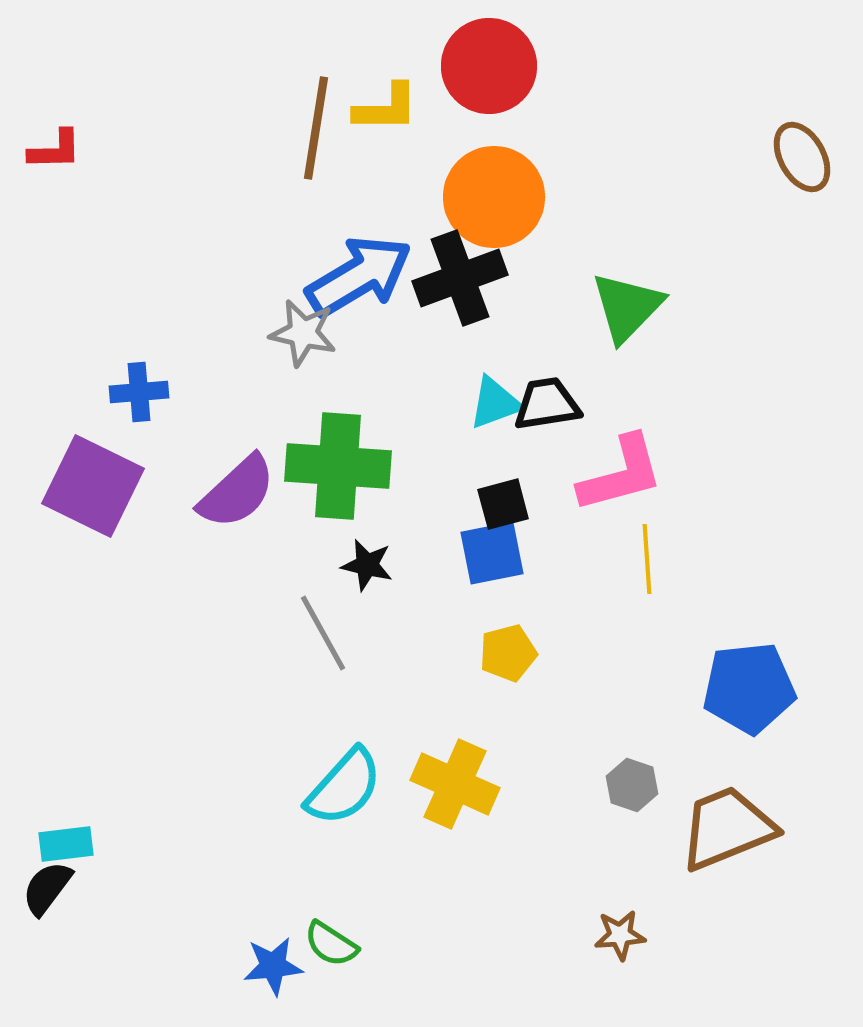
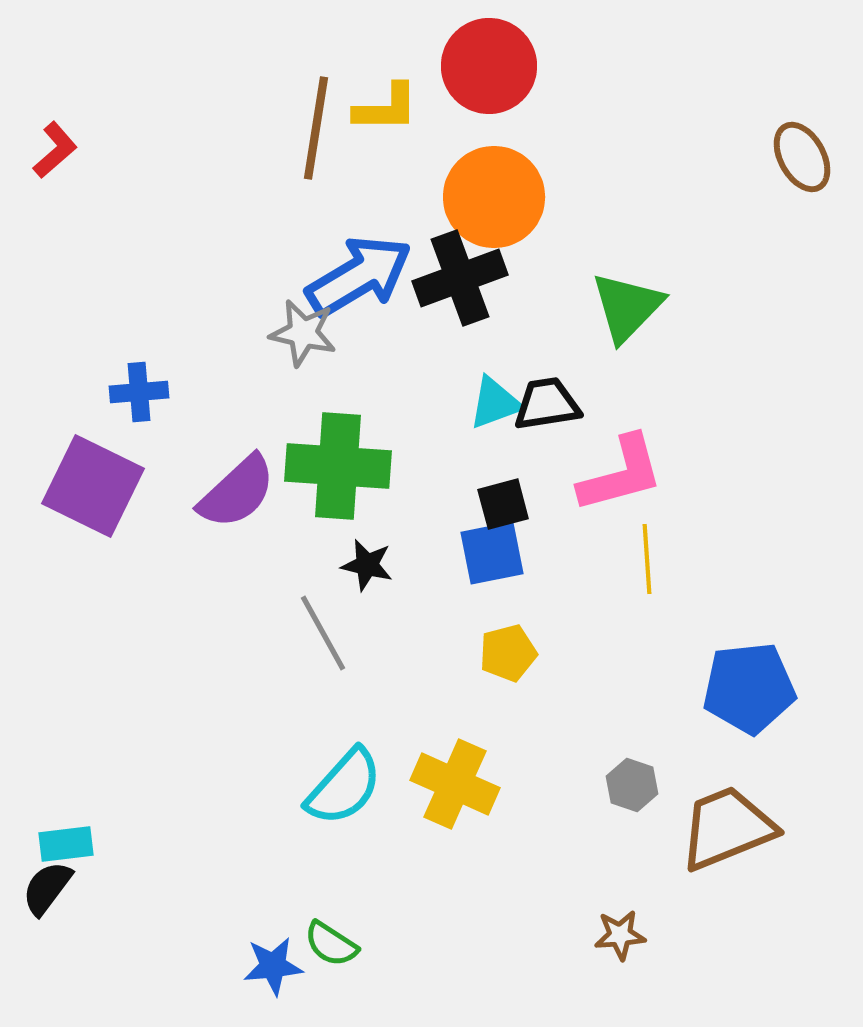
red L-shape: rotated 40 degrees counterclockwise
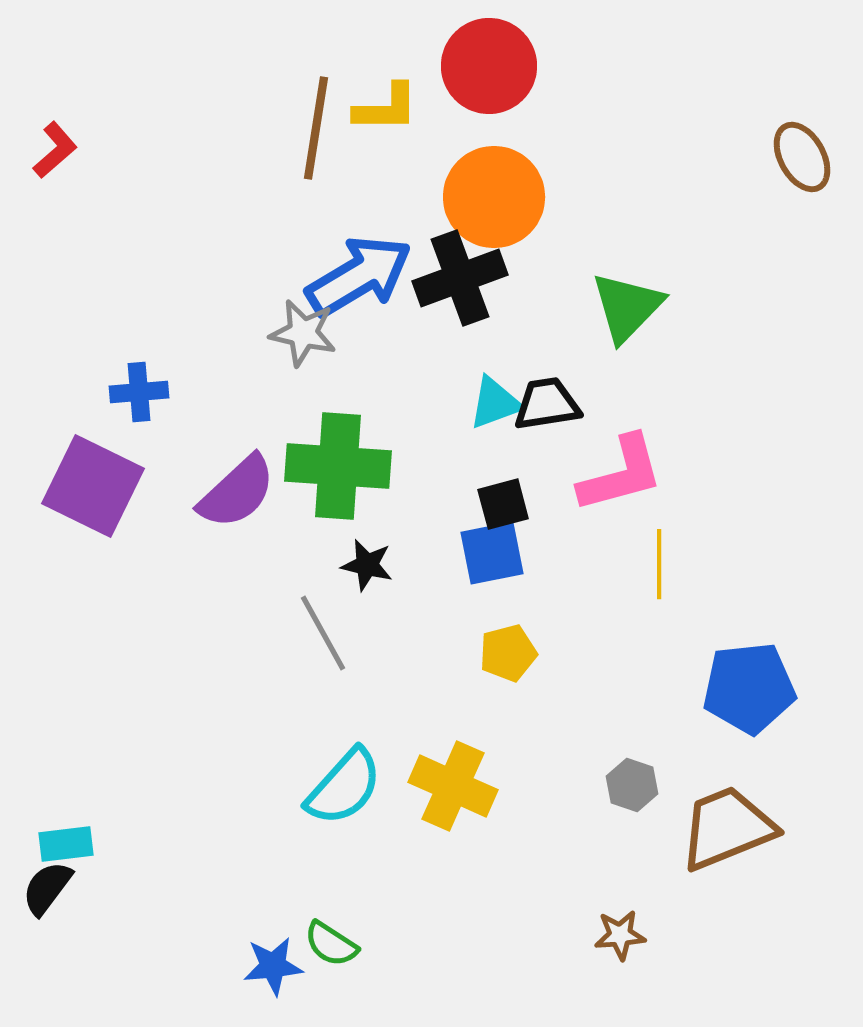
yellow line: moved 12 px right, 5 px down; rotated 4 degrees clockwise
yellow cross: moved 2 px left, 2 px down
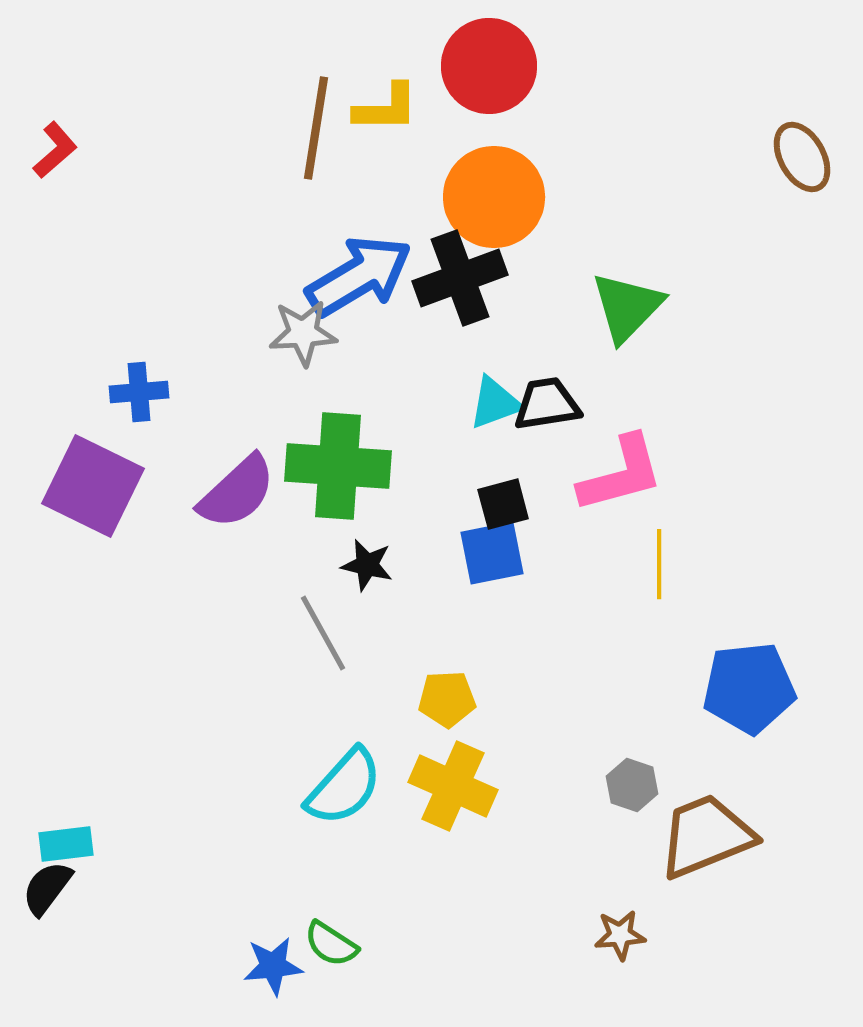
gray star: rotated 16 degrees counterclockwise
yellow pentagon: moved 61 px left, 46 px down; rotated 12 degrees clockwise
brown trapezoid: moved 21 px left, 8 px down
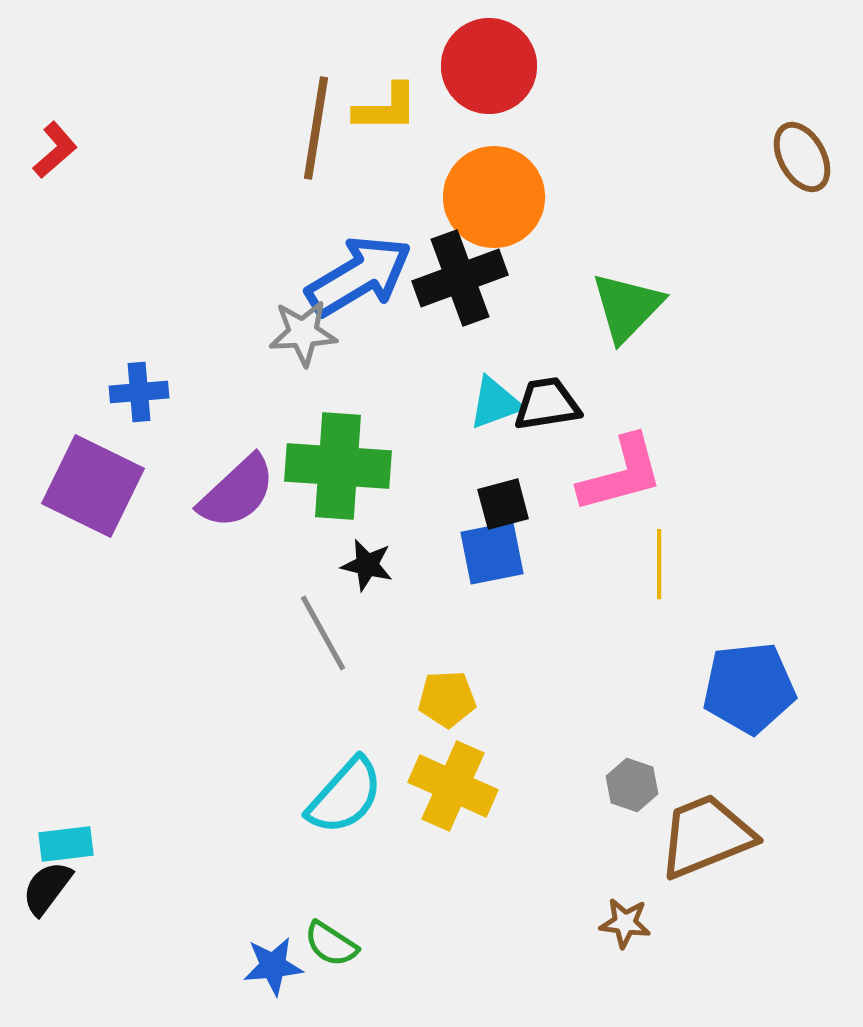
cyan semicircle: moved 1 px right, 9 px down
brown star: moved 5 px right, 12 px up; rotated 12 degrees clockwise
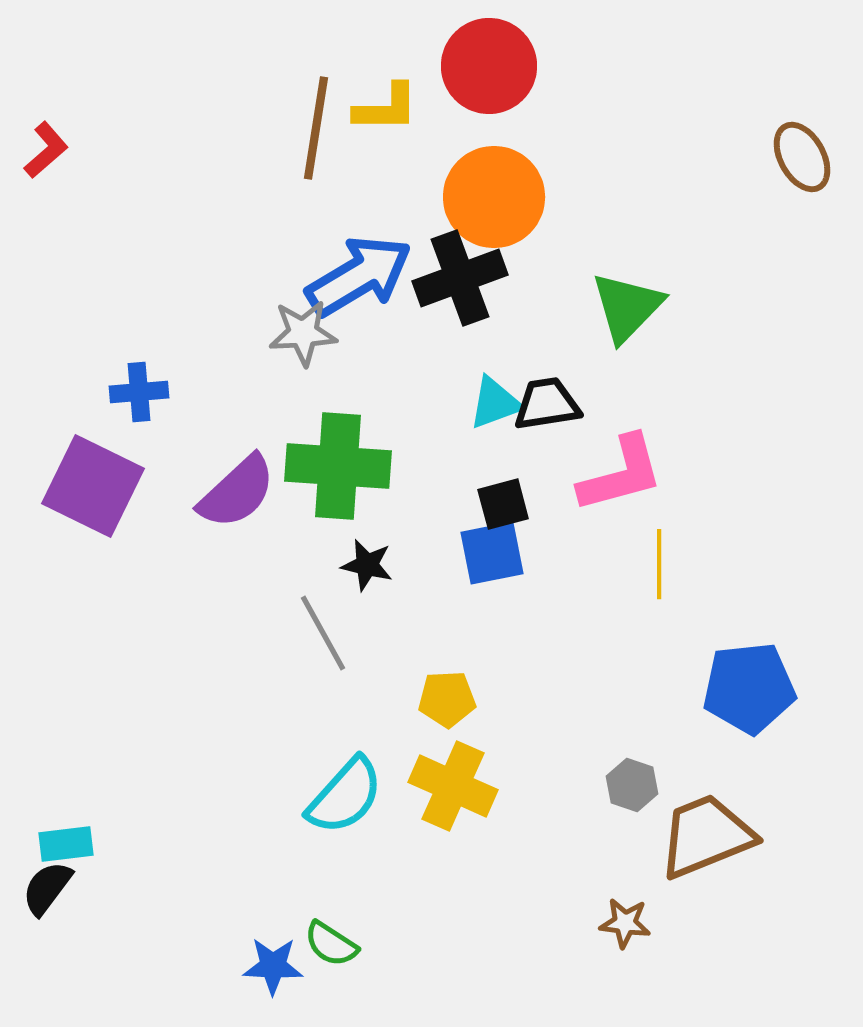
red L-shape: moved 9 px left
blue star: rotated 8 degrees clockwise
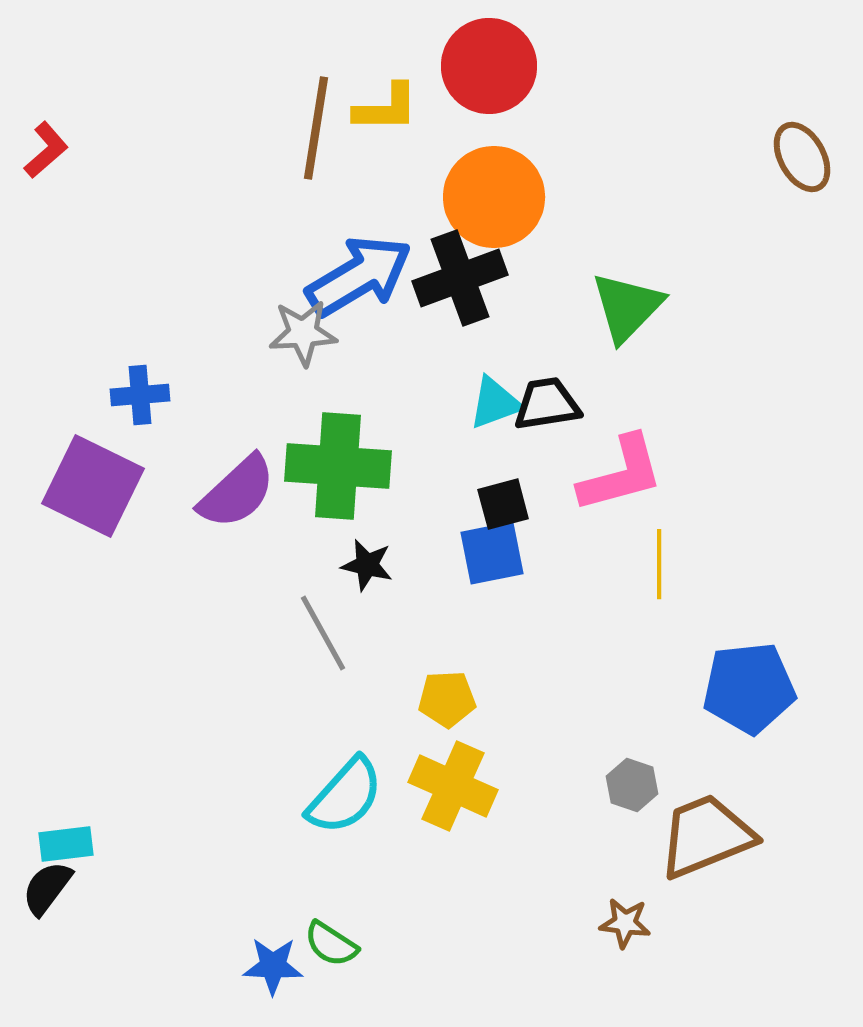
blue cross: moved 1 px right, 3 px down
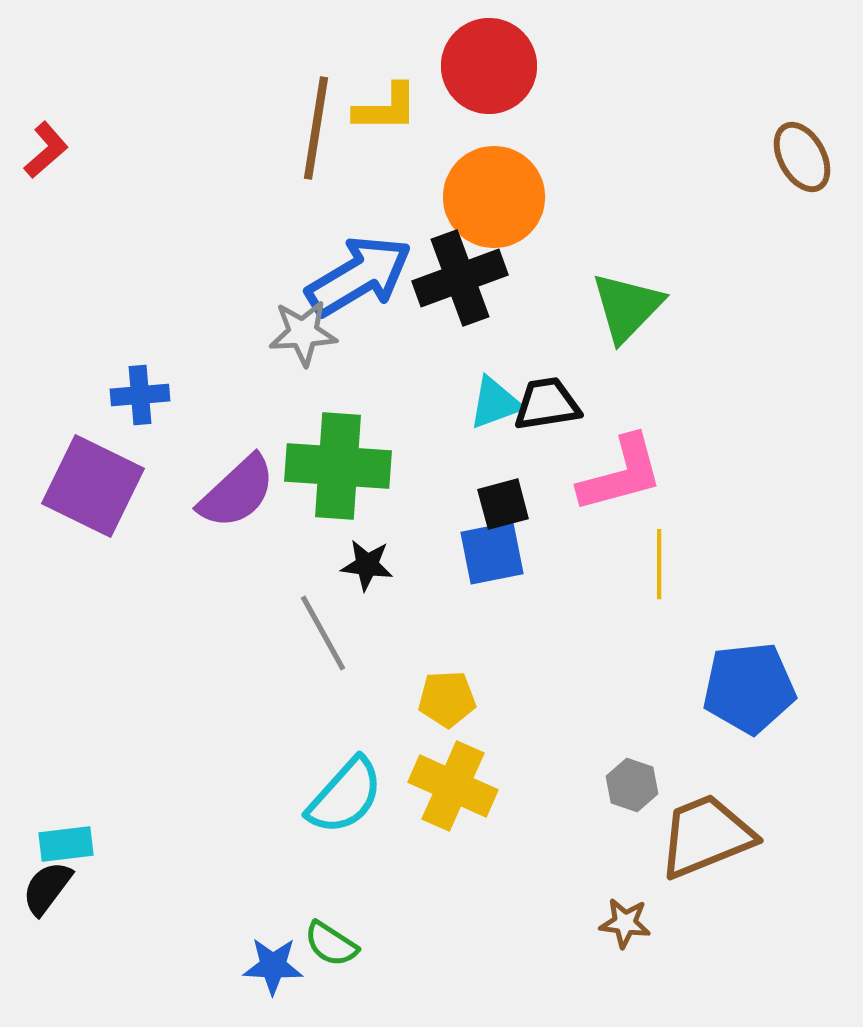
black star: rotated 6 degrees counterclockwise
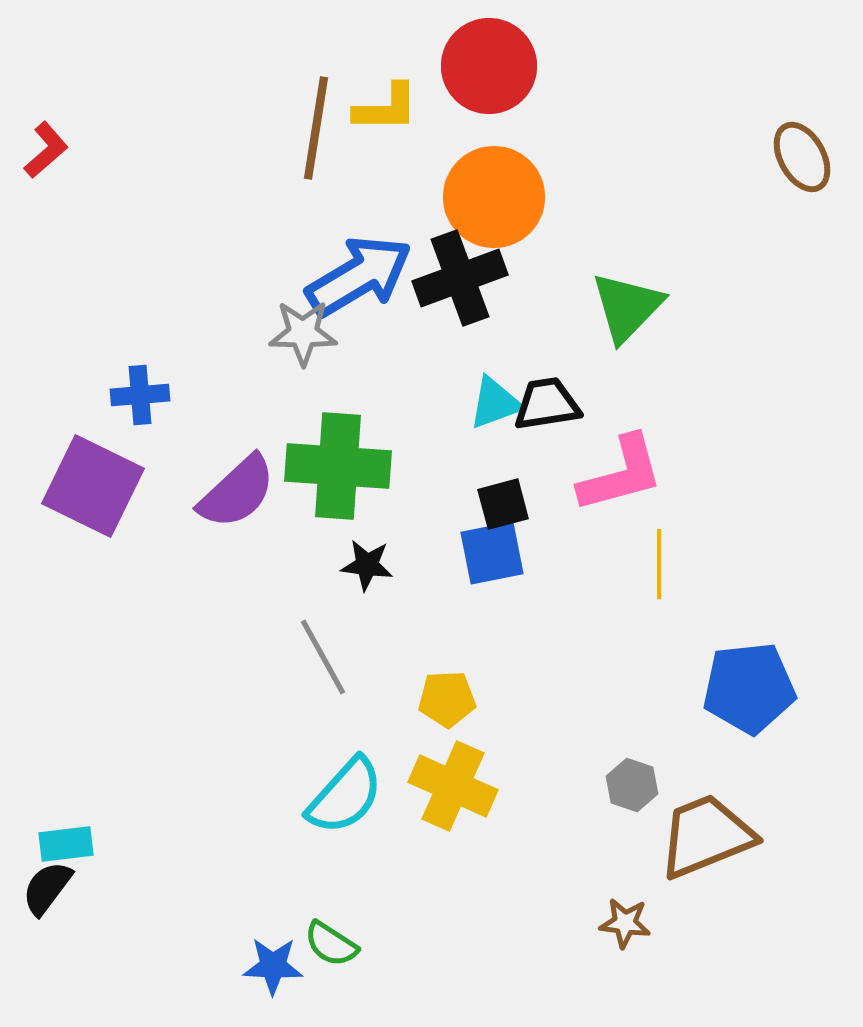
gray star: rotated 4 degrees clockwise
gray line: moved 24 px down
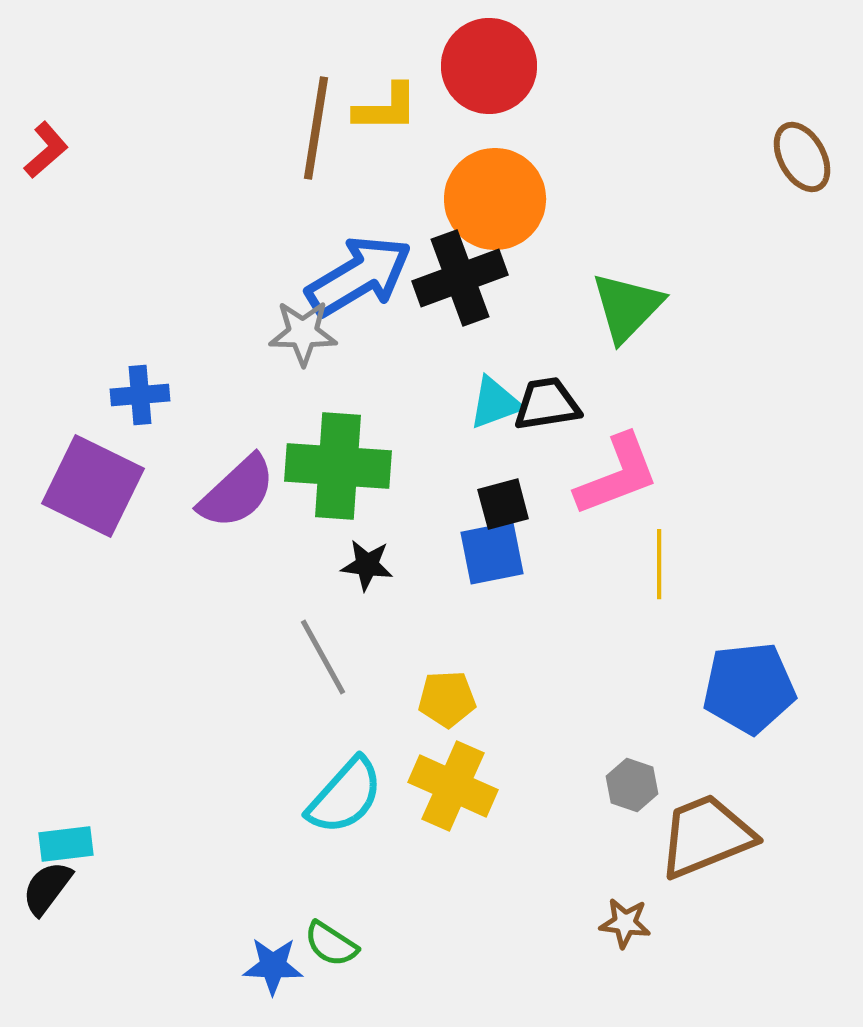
orange circle: moved 1 px right, 2 px down
pink L-shape: moved 4 px left, 1 px down; rotated 6 degrees counterclockwise
